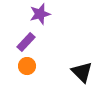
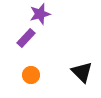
purple rectangle: moved 4 px up
orange circle: moved 4 px right, 9 px down
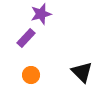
purple star: moved 1 px right
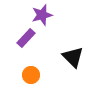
purple star: moved 1 px right, 1 px down
black triangle: moved 9 px left, 15 px up
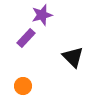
orange circle: moved 8 px left, 11 px down
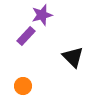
purple rectangle: moved 2 px up
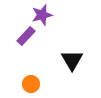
black triangle: moved 1 px left, 3 px down; rotated 15 degrees clockwise
orange circle: moved 8 px right, 2 px up
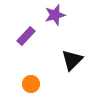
purple star: moved 13 px right
black triangle: rotated 15 degrees clockwise
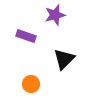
purple rectangle: rotated 66 degrees clockwise
black triangle: moved 8 px left, 1 px up
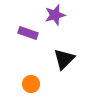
purple rectangle: moved 2 px right, 3 px up
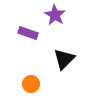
purple star: rotated 25 degrees counterclockwise
